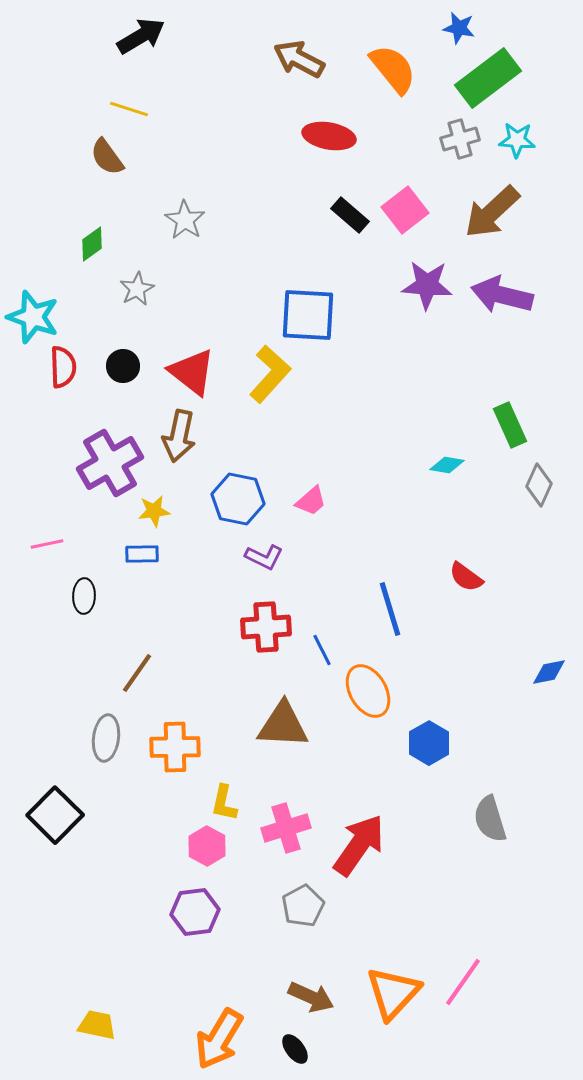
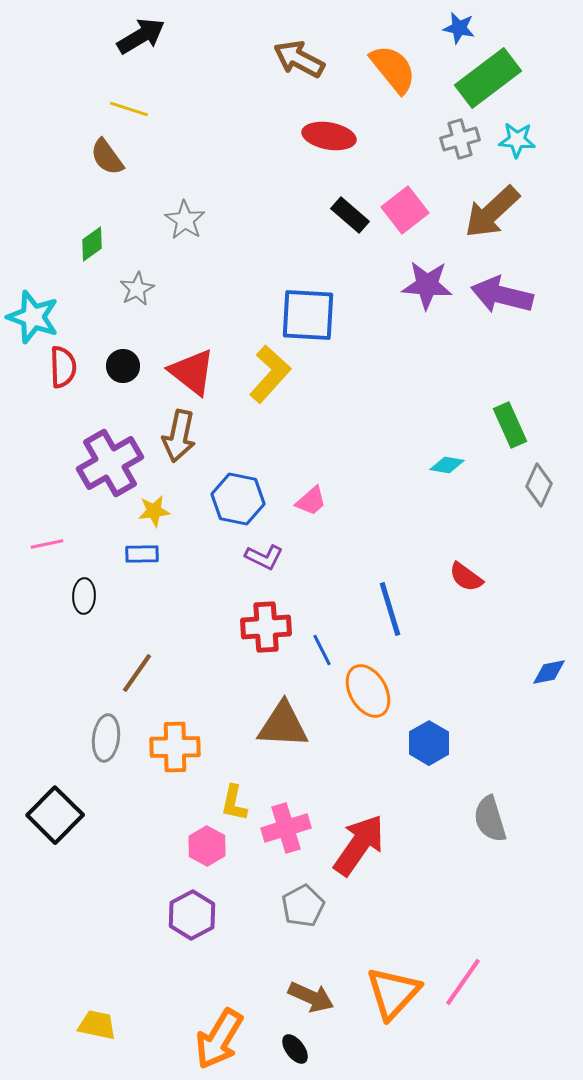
yellow L-shape at (224, 803): moved 10 px right
purple hexagon at (195, 912): moved 3 px left, 3 px down; rotated 21 degrees counterclockwise
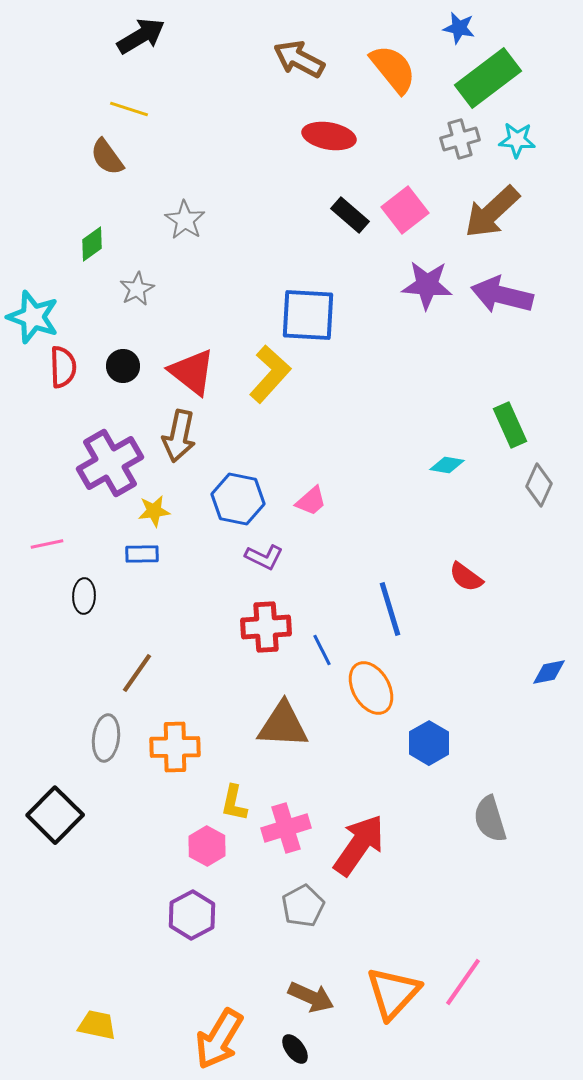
orange ellipse at (368, 691): moved 3 px right, 3 px up
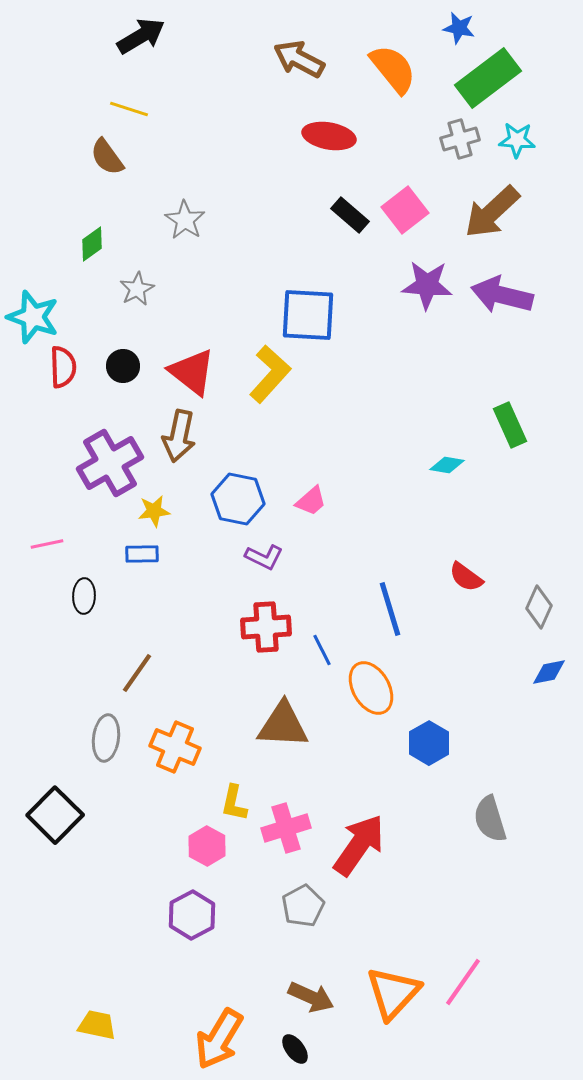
gray diamond at (539, 485): moved 122 px down
orange cross at (175, 747): rotated 24 degrees clockwise
